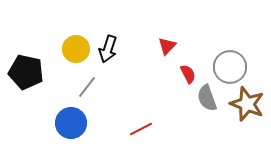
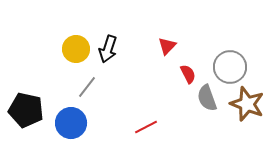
black pentagon: moved 38 px down
red line: moved 5 px right, 2 px up
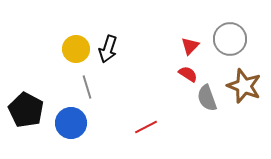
red triangle: moved 23 px right
gray circle: moved 28 px up
red semicircle: rotated 30 degrees counterclockwise
gray line: rotated 55 degrees counterclockwise
brown star: moved 3 px left, 18 px up
black pentagon: rotated 16 degrees clockwise
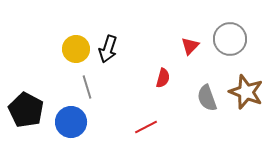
red semicircle: moved 25 px left, 4 px down; rotated 72 degrees clockwise
brown star: moved 2 px right, 6 px down
blue circle: moved 1 px up
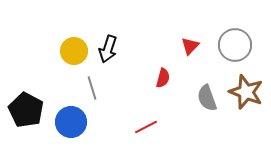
gray circle: moved 5 px right, 6 px down
yellow circle: moved 2 px left, 2 px down
gray line: moved 5 px right, 1 px down
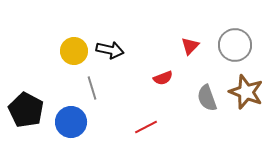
black arrow: moved 2 px right, 1 px down; rotated 96 degrees counterclockwise
red semicircle: rotated 54 degrees clockwise
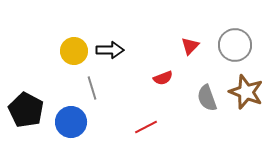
black arrow: rotated 12 degrees counterclockwise
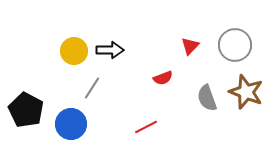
gray line: rotated 50 degrees clockwise
blue circle: moved 2 px down
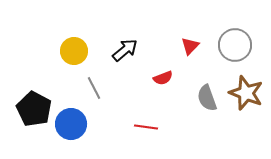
black arrow: moved 15 px right; rotated 40 degrees counterclockwise
gray line: moved 2 px right; rotated 60 degrees counterclockwise
brown star: moved 1 px down
black pentagon: moved 8 px right, 1 px up
red line: rotated 35 degrees clockwise
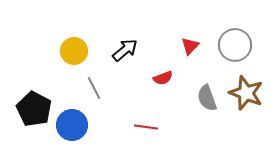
blue circle: moved 1 px right, 1 px down
